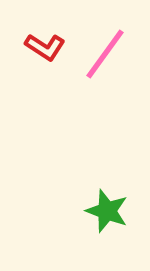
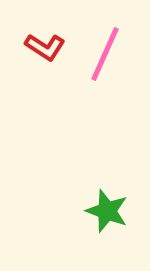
pink line: rotated 12 degrees counterclockwise
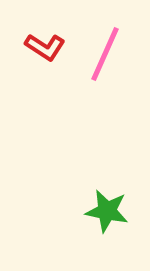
green star: rotated 9 degrees counterclockwise
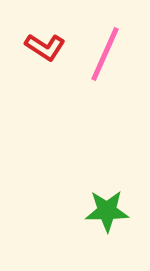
green star: rotated 12 degrees counterclockwise
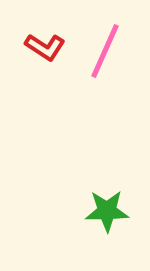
pink line: moved 3 px up
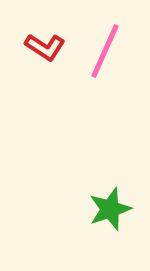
green star: moved 3 px right, 2 px up; rotated 18 degrees counterclockwise
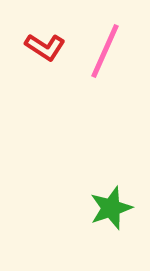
green star: moved 1 px right, 1 px up
